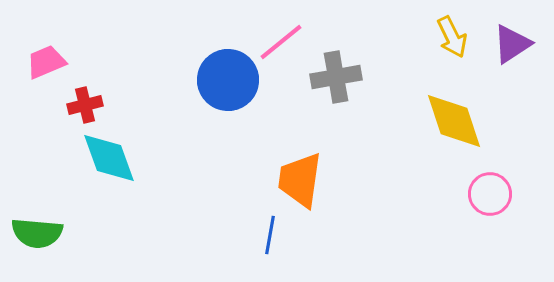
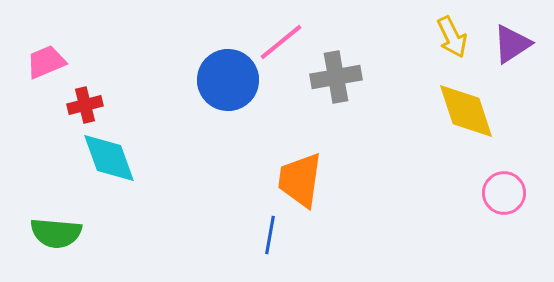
yellow diamond: moved 12 px right, 10 px up
pink circle: moved 14 px right, 1 px up
green semicircle: moved 19 px right
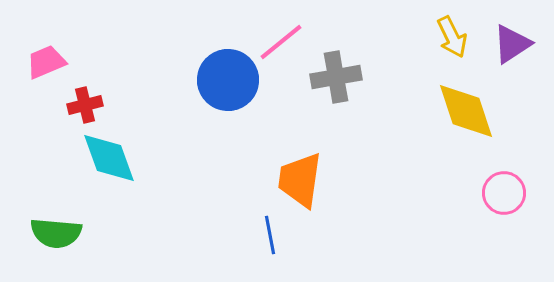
blue line: rotated 21 degrees counterclockwise
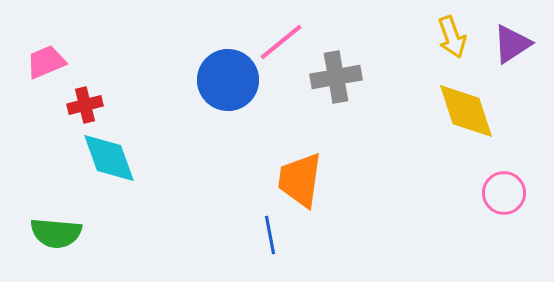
yellow arrow: rotated 6 degrees clockwise
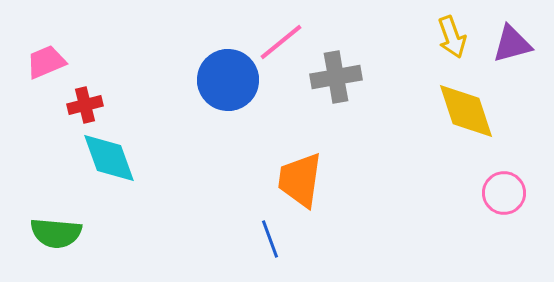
purple triangle: rotated 18 degrees clockwise
blue line: moved 4 px down; rotated 9 degrees counterclockwise
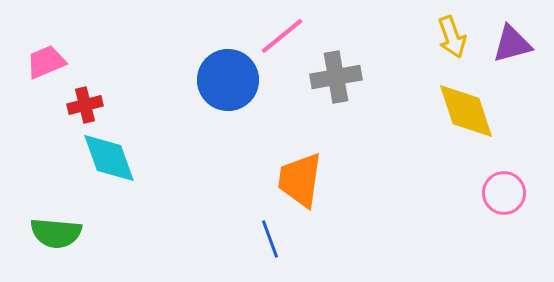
pink line: moved 1 px right, 6 px up
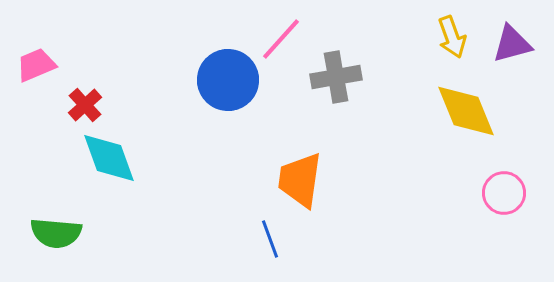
pink line: moved 1 px left, 3 px down; rotated 9 degrees counterclockwise
pink trapezoid: moved 10 px left, 3 px down
red cross: rotated 28 degrees counterclockwise
yellow diamond: rotated 4 degrees counterclockwise
